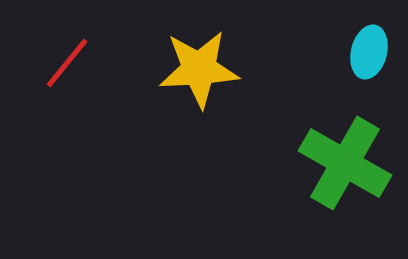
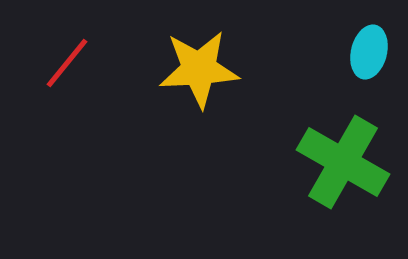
green cross: moved 2 px left, 1 px up
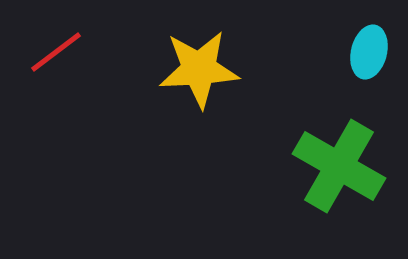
red line: moved 11 px left, 11 px up; rotated 14 degrees clockwise
green cross: moved 4 px left, 4 px down
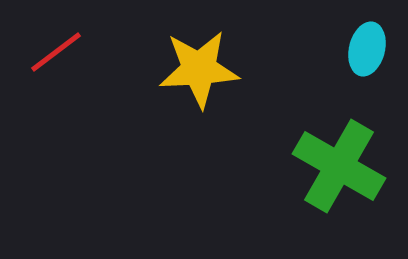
cyan ellipse: moved 2 px left, 3 px up
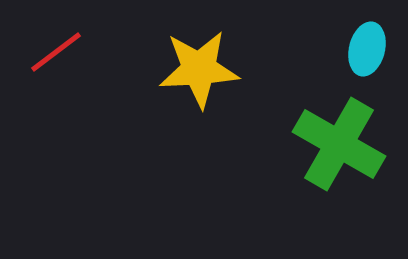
green cross: moved 22 px up
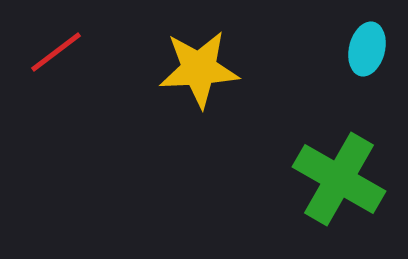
green cross: moved 35 px down
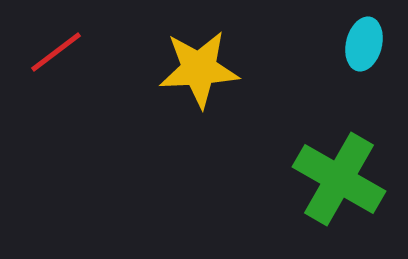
cyan ellipse: moved 3 px left, 5 px up
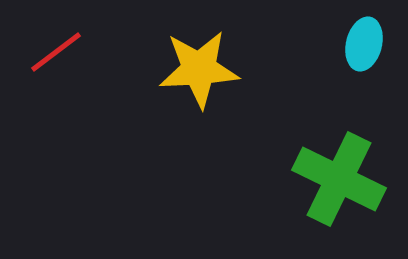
green cross: rotated 4 degrees counterclockwise
